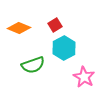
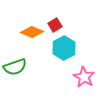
orange diamond: moved 13 px right, 4 px down
green semicircle: moved 18 px left, 2 px down
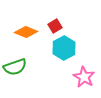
red square: moved 1 px down
orange diamond: moved 6 px left
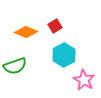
cyan hexagon: moved 7 px down
green semicircle: moved 1 px up
pink star: moved 3 px down
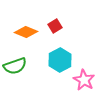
cyan hexagon: moved 4 px left, 5 px down
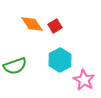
orange diamond: moved 6 px right, 8 px up; rotated 35 degrees clockwise
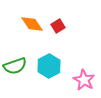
red square: moved 3 px right
cyan hexagon: moved 11 px left, 6 px down
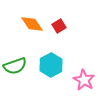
red square: moved 1 px right
cyan hexagon: moved 2 px right, 1 px up
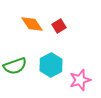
pink star: moved 4 px left; rotated 25 degrees clockwise
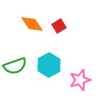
cyan hexagon: moved 2 px left
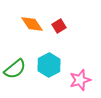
green semicircle: moved 3 px down; rotated 20 degrees counterclockwise
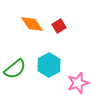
pink star: moved 2 px left, 3 px down
